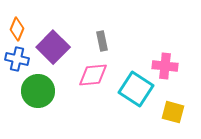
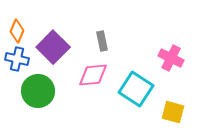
orange diamond: moved 2 px down
pink cross: moved 6 px right, 8 px up; rotated 20 degrees clockwise
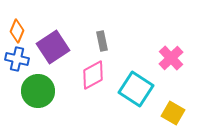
purple square: rotated 12 degrees clockwise
pink cross: rotated 20 degrees clockwise
pink diamond: rotated 24 degrees counterclockwise
yellow square: moved 1 px down; rotated 15 degrees clockwise
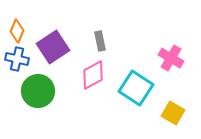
gray rectangle: moved 2 px left
pink cross: rotated 15 degrees counterclockwise
cyan square: moved 1 px up
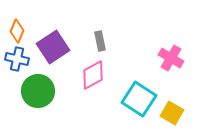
cyan square: moved 3 px right, 11 px down
yellow square: moved 1 px left
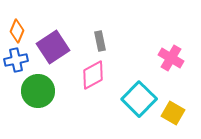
blue cross: moved 1 px left, 1 px down; rotated 25 degrees counterclockwise
cyan square: rotated 12 degrees clockwise
yellow square: moved 1 px right
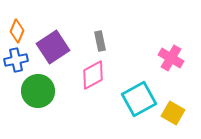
cyan square: rotated 16 degrees clockwise
